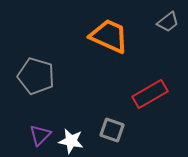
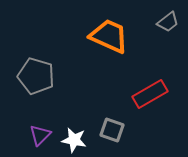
white star: moved 3 px right, 1 px up
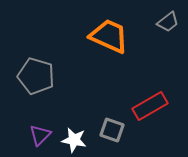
red rectangle: moved 12 px down
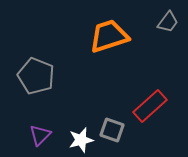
gray trapezoid: rotated 15 degrees counterclockwise
orange trapezoid: rotated 42 degrees counterclockwise
gray pentagon: rotated 6 degrees clockwise
red rectangle: rotated 12 degrees counterclockwise
white star: moved 7 px right; rotated 25 degrees counterclockwise
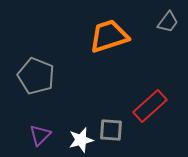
gray square: moved 1 px left; rotated 15 degrees counterclockwise
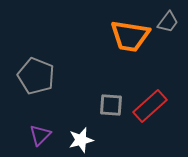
orange trapezoid: moved 21 px right; rotated 153 degrees counterclockwise
gray square: moved 25 px up
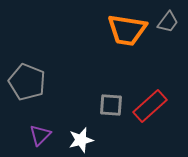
orange trapezoid: moved 3 px left, 6 px up
gray pentagon: moved 9 px left, 6 px down
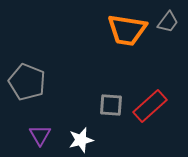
purple triangle: rotated 15 degrees counterclockwise
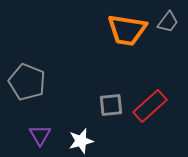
gray square: rotated 10 degrees counterclockwise
white star: moved 1 px down
